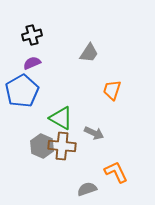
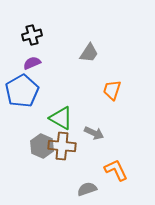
orange L-shape: moved 2 px up
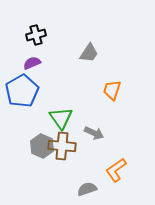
black cross: moved 4 px right
green triangle: rotated 25 degrees clockwise
orange L-shape: rotated 100 degrees counterclockwise
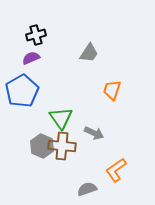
purple semicircle: moved 1 px left, 5 px up
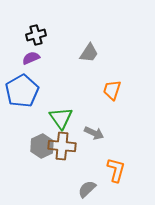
gray hexagon: rotated 10 degrees clockwise
orange L-shape: rotated 140 degrees clockwise
gray semicircle: rotated 24 degrees counterclockwise
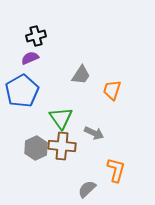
black cross: moved 1 px down
gray trapezoid: moved 8 px left, 22 px down
purple semicircle: moved 1 px left
gray hexagon: moved 6 px left, 2 px down
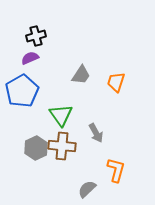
orange trapezoid: moved 4 px right, 8 px up
green triangle: moved 3 px up
gray arrow: moved 2 px right; rotated 36 degrees clockwise
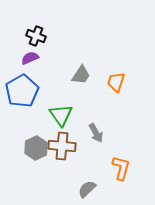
black cross: rotated 36 degrees clockwise
orange L-shape: moved 5 px right, 2 px up
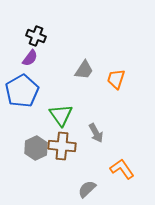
purple semicircle: rotated 150 degrees clockwise
gray trapezoid: moved 3 px right, 5 px up
orange trapezoid: moved 3 px up
orange L-shape: moved 1 px right, 1 px down; rotated 50 degrees counterclockwise
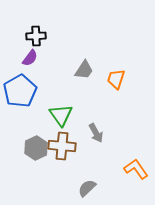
black cross: rotated 24 degrees counterclockwise
blue pentagon: moved 2 px left
orange L-shape: moved 14 px right
gray semicircle: moved 1 px up
